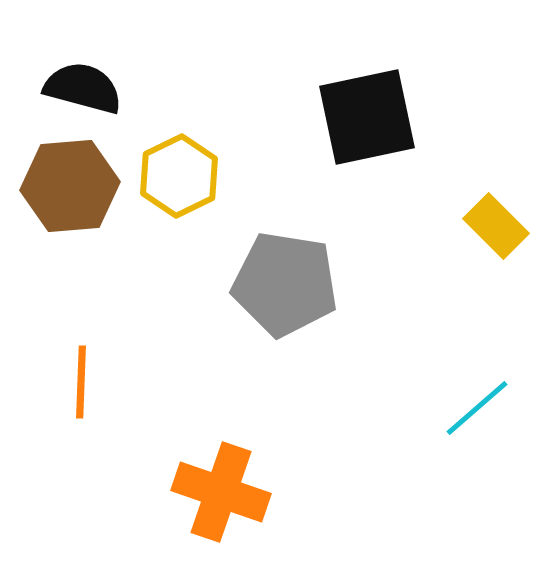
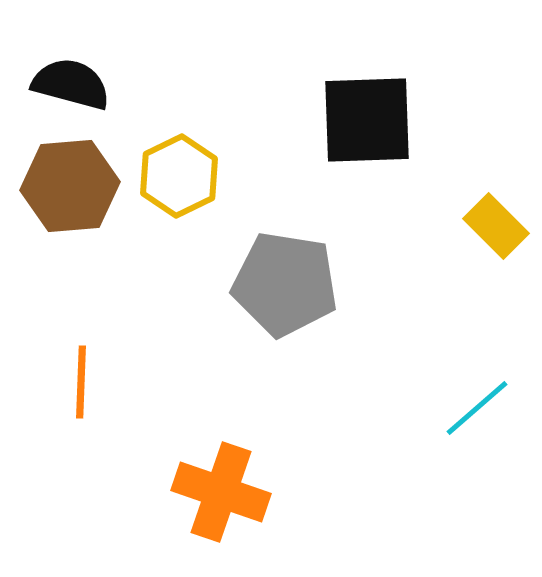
black semicircle: moved 12 px left, 4 px up
black square: moved 3 px down; rotated 10 degrees clockwise
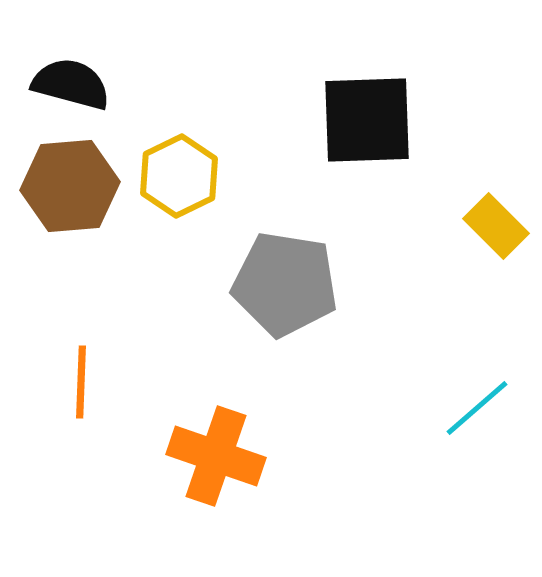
orange cross: moved 5 px left, 36 px up
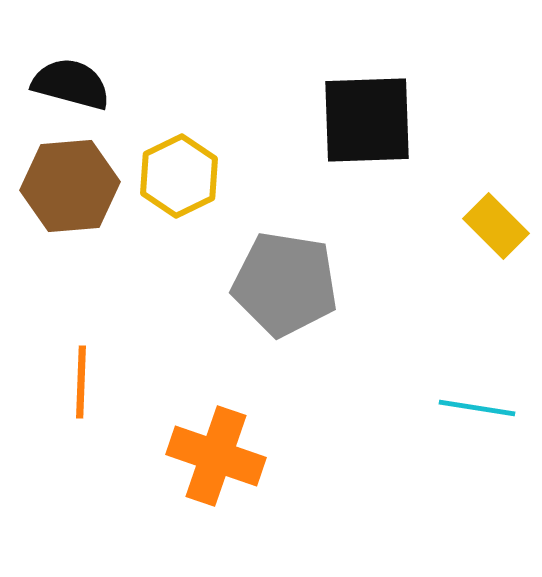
cyan line: rotated 50 degrees clockwise
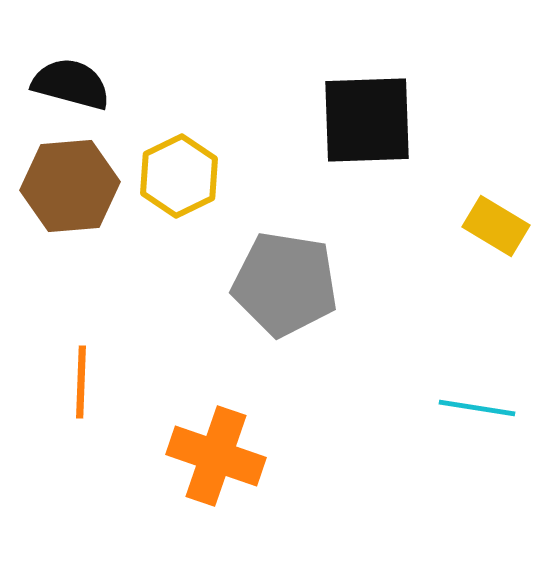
yellow rectangle: rotated 14 degrees counterclockwise
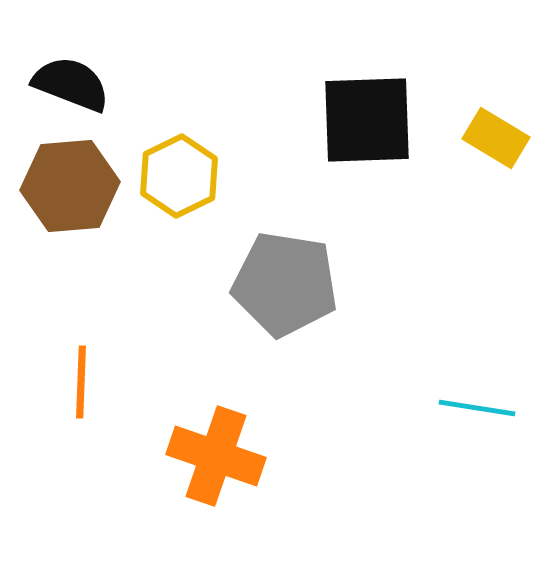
black semicircle: rotated 6 degrees clockwise
yellow rectangle: moved 88 px up
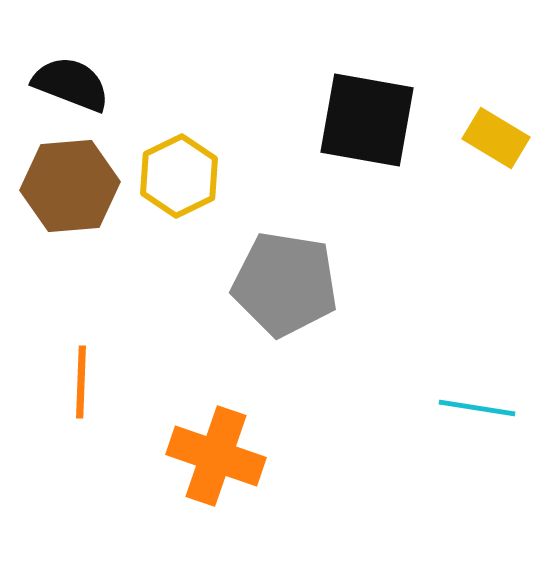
black square: rotated 12 degrees clockwise
